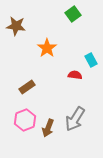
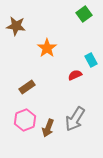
green square: moved 11 px right
red semicircle: rotated 32 degrees counterclockwise
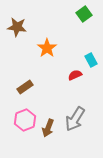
brown star: moved 1 px right, 1 px down
brown rectangle: moved 2 px left
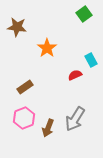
pink hexagon: moved 1 px left, 2 px up
